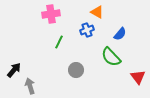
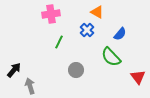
blue cross: rotated 24 degrees counterclockwise
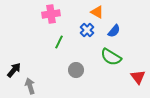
blue semicircle: moved 6 px left, 3 px up
green semicircle: rotated 15 degrees counterclockwise
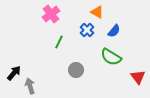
pink cross: rotated 30 degrees counterclockwise
black arrow: moved 3 px down
